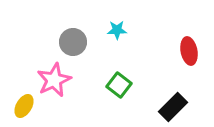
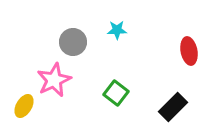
green square: moved 3 px left, 8 px down
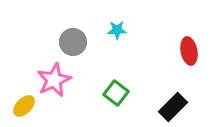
yellow ellipse: rotated 15 degrees clockwise
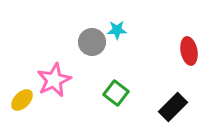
gray circle: moved 19 px right
yellow ellipse: moved 2 px left, 6 px up
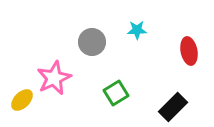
cyan star: moved 20 px right
pink star: moved 2 px up
green square: rotated 20 degrees clockwise
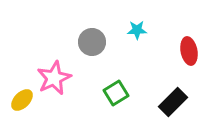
black rectangle: moved 5 px up
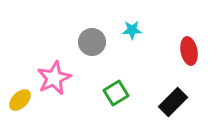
cyan star: moved 5 px left
yellow ellipse: moved 2 px left
